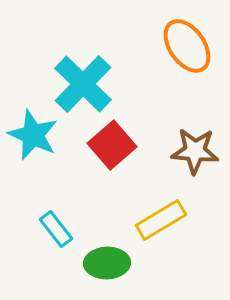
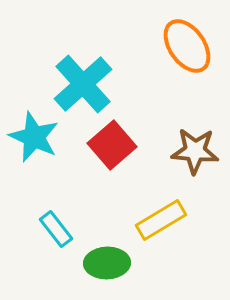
cyan cross: rotated 4 degrees clockwise
cyan star: moved 1 px right, 2 px down
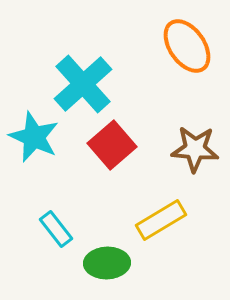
brown star: moved 2 px up
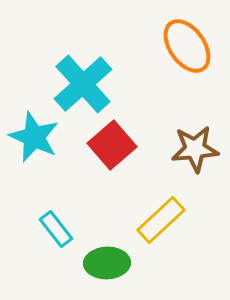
brown star: rotated 9 degrees counterclockwise
yellow rectangle: rotated 12 degrees counterclockwise
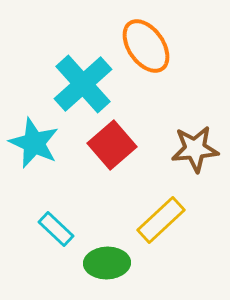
orange ellipse: moved 41 px left
cyan star: moved 6 px down
cyan rectangle: rotated 9 degrees counterclockwise
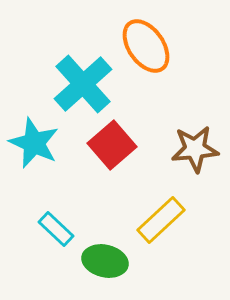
green ellipse: moved 2 px left, 2 px up; rotated 15 degrees clockwise
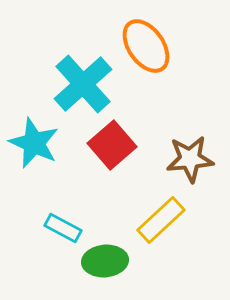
brown star: moved 5 px left, 10 px down
cyan rectangle: moved 7 px right, 1 px up; rotated 15 degrees counterclockwise
green ellipse: rotated 18 degrees counterclockwise
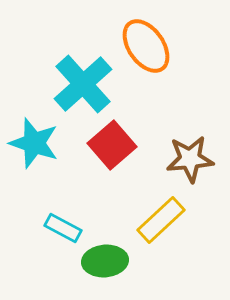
cyan star: rotated 6 degrees counterclockwise
